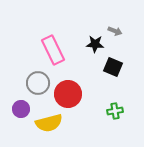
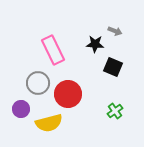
green cross: rotated 28 degrees counterclockwise
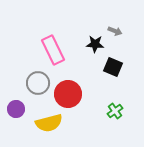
purple circle: moved 5 px left
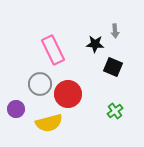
gray arrow: rotated 64 degrees clockwise
gray circle: moved 2 px right, 1 px down
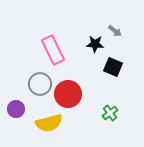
gray arrow: rotated 48 degrees counterclockwise
green cross: moved 5 px left, 2 px down
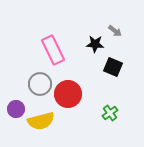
yellow semicircle: moved 8 px left, 2 px up
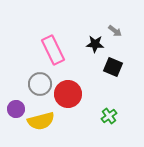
green cross: moved 1 px left, 3 px down
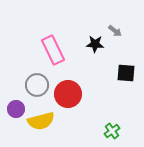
black square: moved 13 px right, 6 px down; rotated 18 degrees counterclockwise
gray circle: moved 3 px left, 1 px down
green cross: moved 3 px right, 15 px down
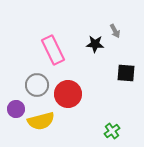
gray arrow: rotated 24 degrees clockwise
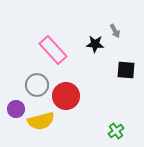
pink rectangle: rotated 16 degrees counterclockwise
black square: moved 3 px up
red circle: moved 2 px left, 2 px down
green cross: moved 4 px right
